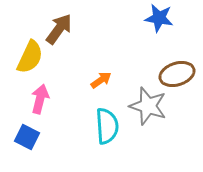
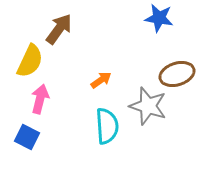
yellow semicircle: moved 4 px down
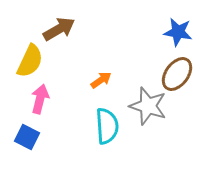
blue star: moved 19 px right, 14 px down
brown arrow: rotated 24 degrees clockwise
brown ellipse: rotated 36 degrees counterclockwise
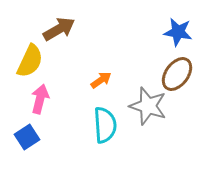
cyan semicircle: moved 2 px left, 1 px up
blue square: rotated 30 degrees clockwise
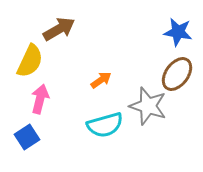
cyan semicircle: rotated 78 degrees clockwise
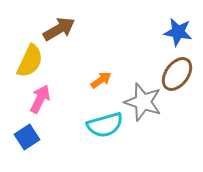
pink arrow: rotated 12 degrees clockwise
gray star: moved 5 px left, 4 px up
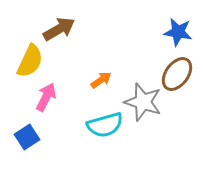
pink arrow: moved 6 px right, 2 px up
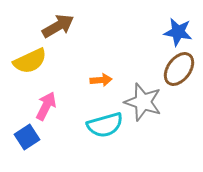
brown arrow: moved 1 px left, 3 px up
yellow semicircle: rotated 40 degrees clockwise
brown ellipse: moved 2 px right, 5 px up
orange arrow: rotated 30 degrees clockwise
pink arrow: moved 9 px down
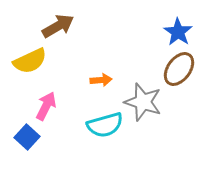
blue star: rotated 24 degrees clockwise
blue square: rotated 15 degrees counterclockwise
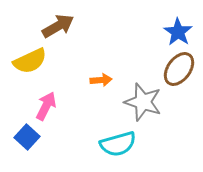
cyan semicircle: moved 13 px right, 19 px down
